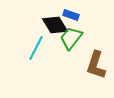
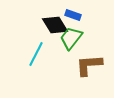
blue rectangle: moved 2 px right
cyan line: moved 6 px down
brown L-shape: moved 7 px left; rotated 68 degrees clockwise
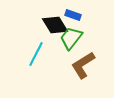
brown L-shape: moved 6 px left; rotated 28 degrees counterclockwise
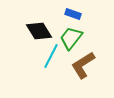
blue rectangle: moved 1 px up
black diamond: moved 16 px left, 6 px down
cyan line: moved 15 px right, 2 px down
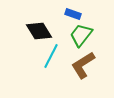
green trapezoid: moved 10 px right, 3 px up
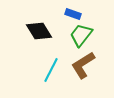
cyan line: moved 14 px down
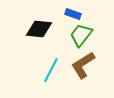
black diamond: moved 2 px up; rotated 52 degrees counterclockwise
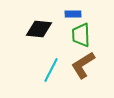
blue rectangle: rotated 21 degrees counterclockwise
green trapezoid: rotated 40 degrees counterclockwise
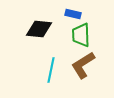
blue rectangle: rotated 14 degrees clockwise
cyan line: rotated 15 degrees counterclockwise
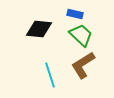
blue rectangle: moved 2 px right
green trapezoid: rotated 135 degrees clockwise
cyan line: moved 1 px left, 5 px down; rotated 30 degrees counterclockwise
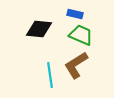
green trapezoid: rotated 20 degrees counterclockwise
brown L-shape: moved 7 px left
cyan line: rotated 10 degrees clockwise
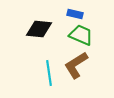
cyan line: moved 1 px left, 2 px up
